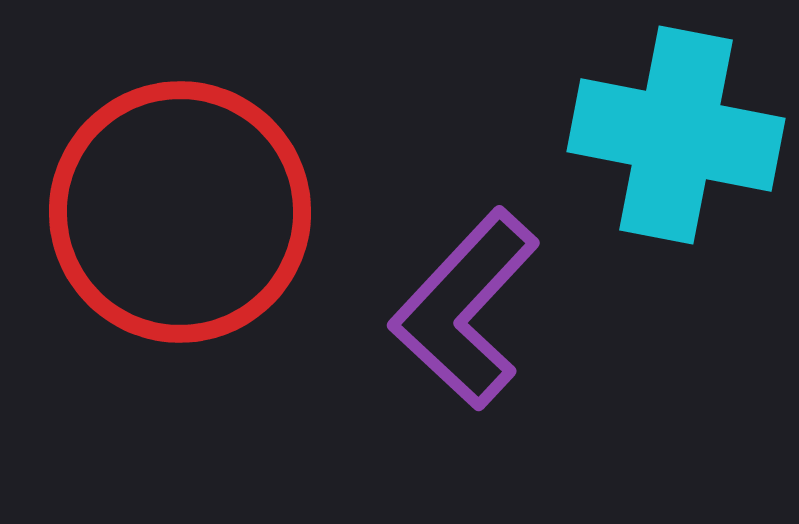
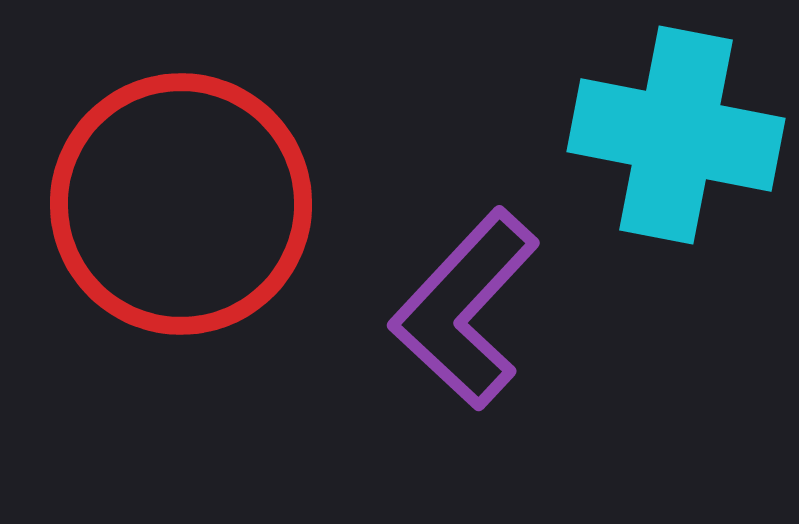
red circle: moved 1 px right, 8 px up
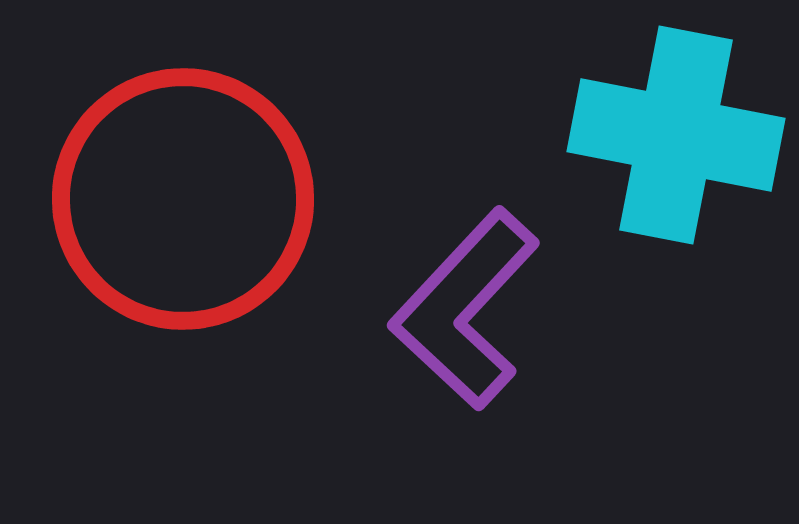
red circle: moved 2 px right, 5 px up
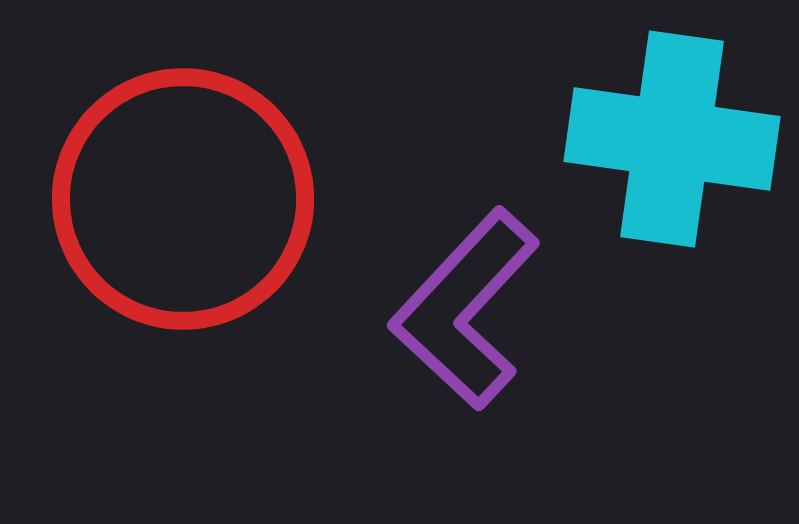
cyan cross: moved 4 px left, 4 px down; rotated 3 degrees counterclockwise
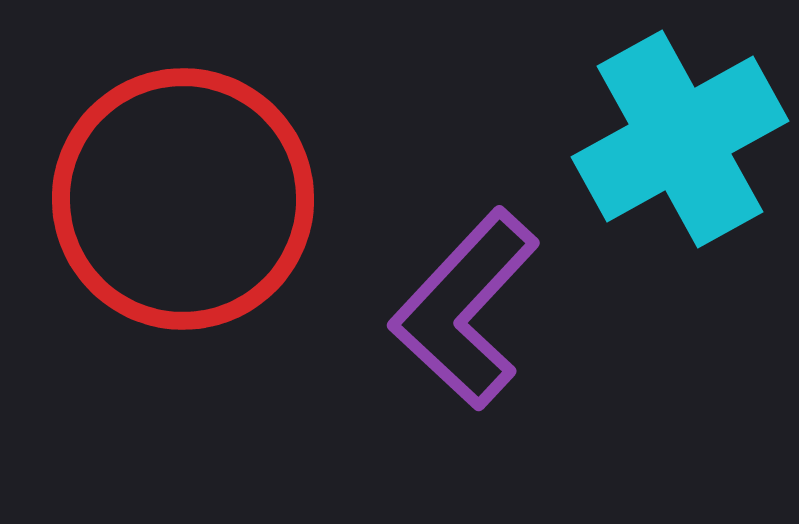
cyan cross: moved 8 px right; rotated 37 degrees counterclockwise
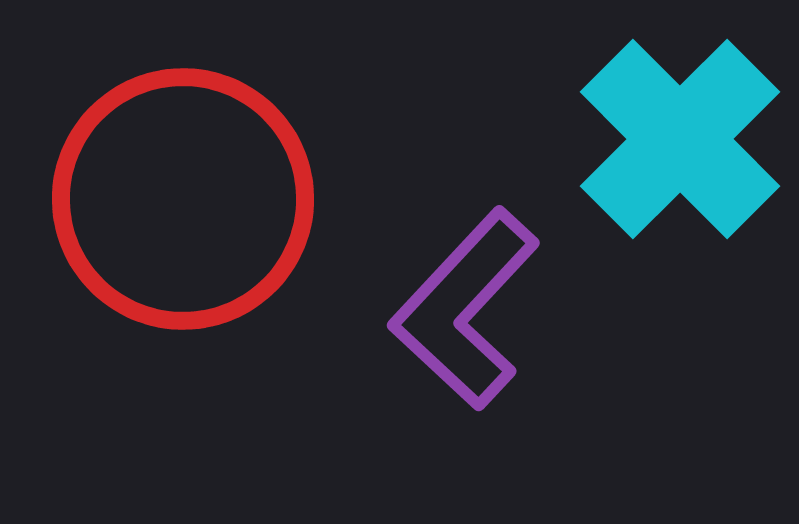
cyan cross: rotated 16 degrees counterclockwise
